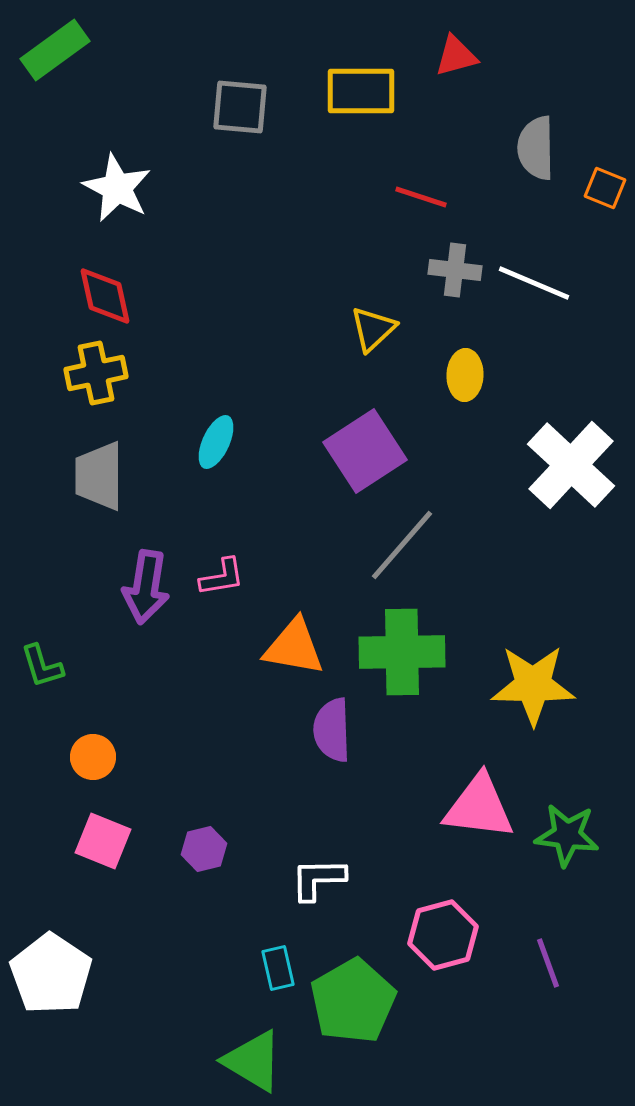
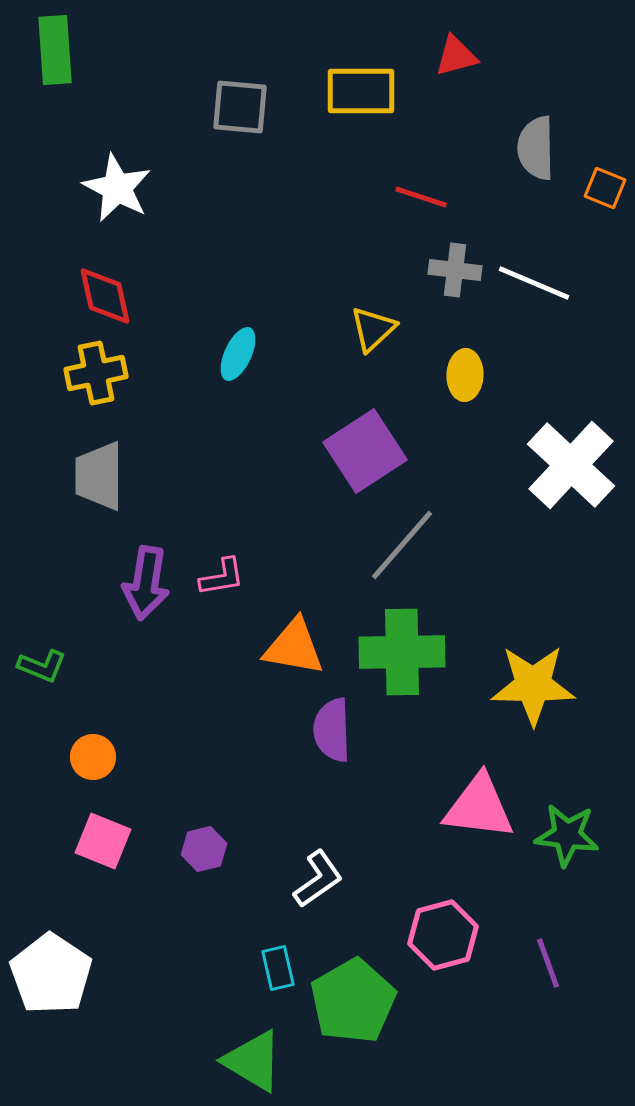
green rectangle: rotated 58 degrees counterclockwise
cyan ellipse: moved 22 px right, 88 px up
purple arrow: moved 4 px up
green L-shape: rotated 51 degrees counterclockwise
white L-shape: rotated 146 degrees clockwise
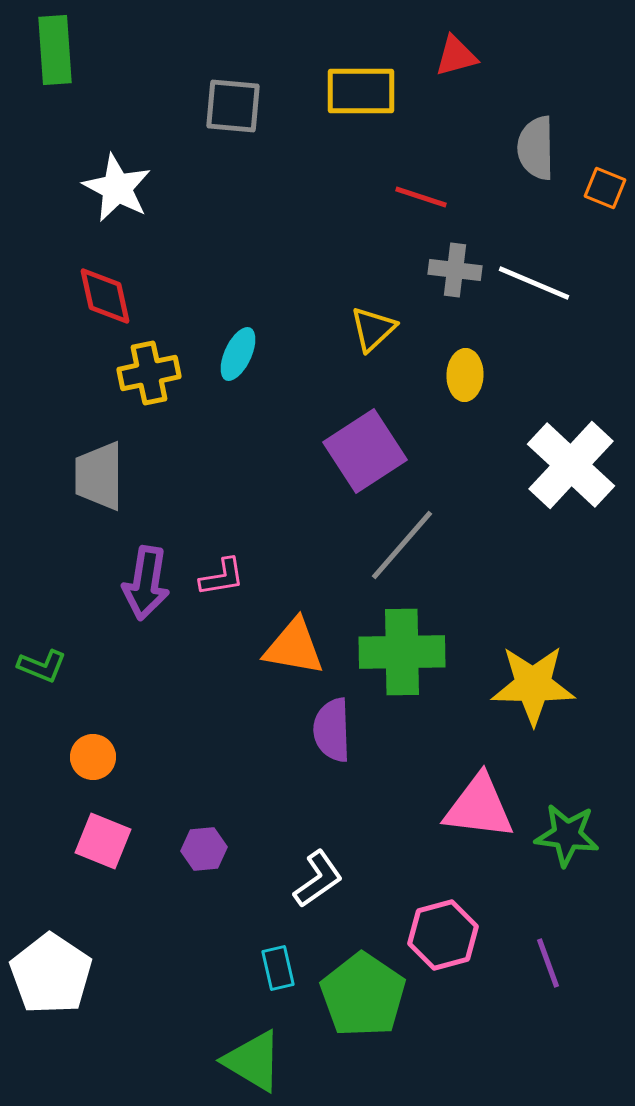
gray square: moved 7 px left, 1 px up
yellow cross: moved 53 px right
purple hexagon: rotated 9 degrees clockwise
green pentagon: moved 10 px right, 6 px up; rotated 8 degrees counterclockwise
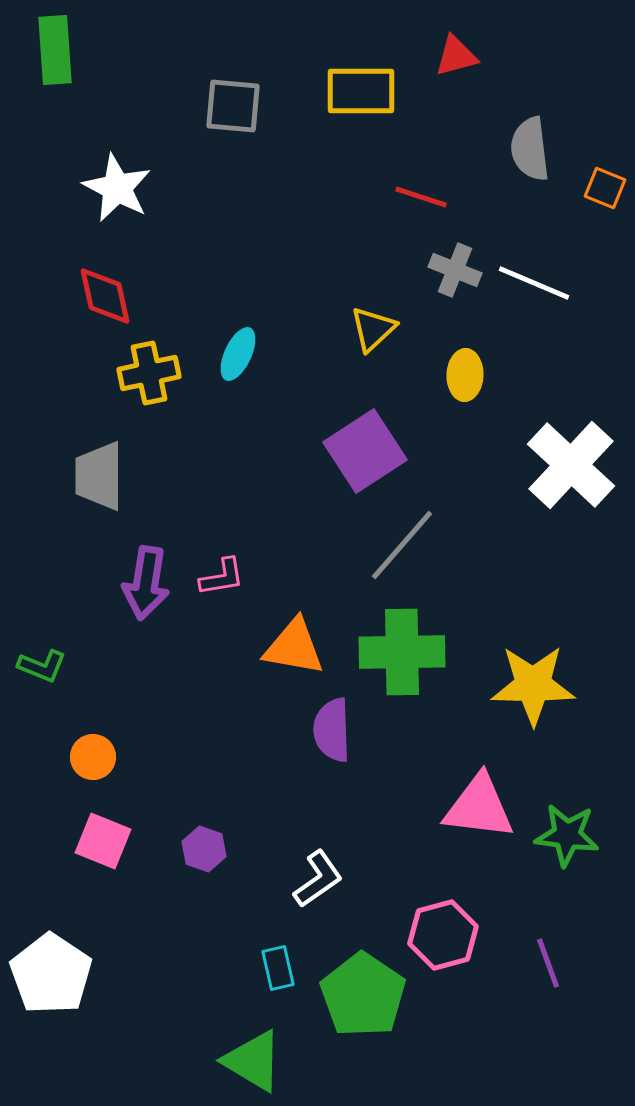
gray semicircle: moved 6 px left, 1 px down; rotated 6 degrees counterclockwise
gray cross: rotated 15 degrees clockwise
purple hexagon: rotated 24 degrees clockwise
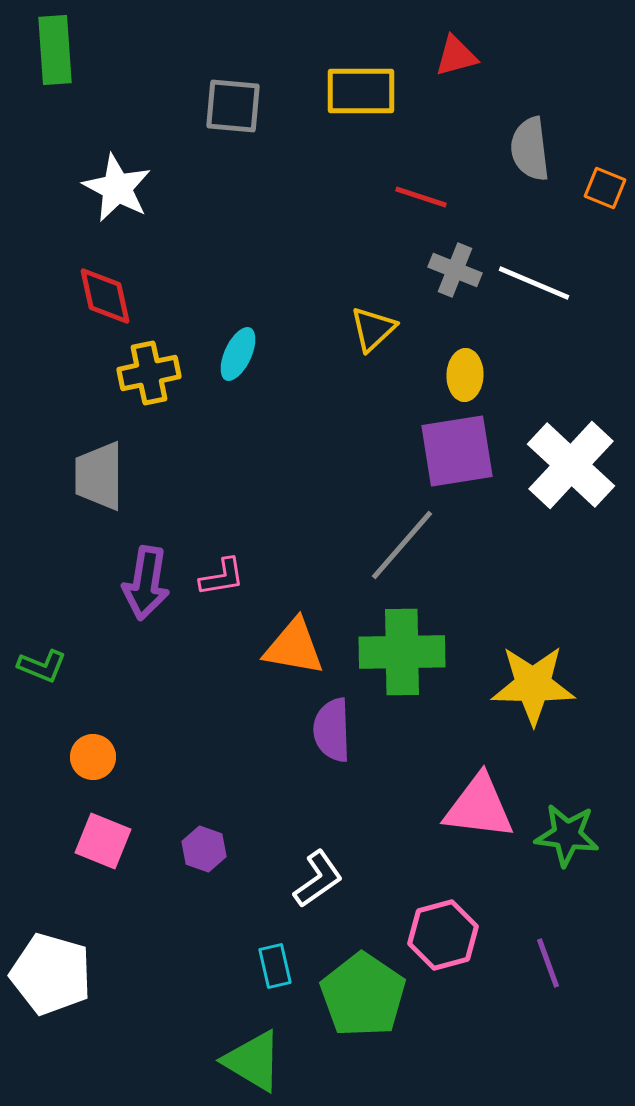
purple square: moved 92 px right; rotated 24 degrees clockwise
cyan rectangle: moved 3 px left, 2 px up
white pentagon: rotated 18 degrees counterclockwise
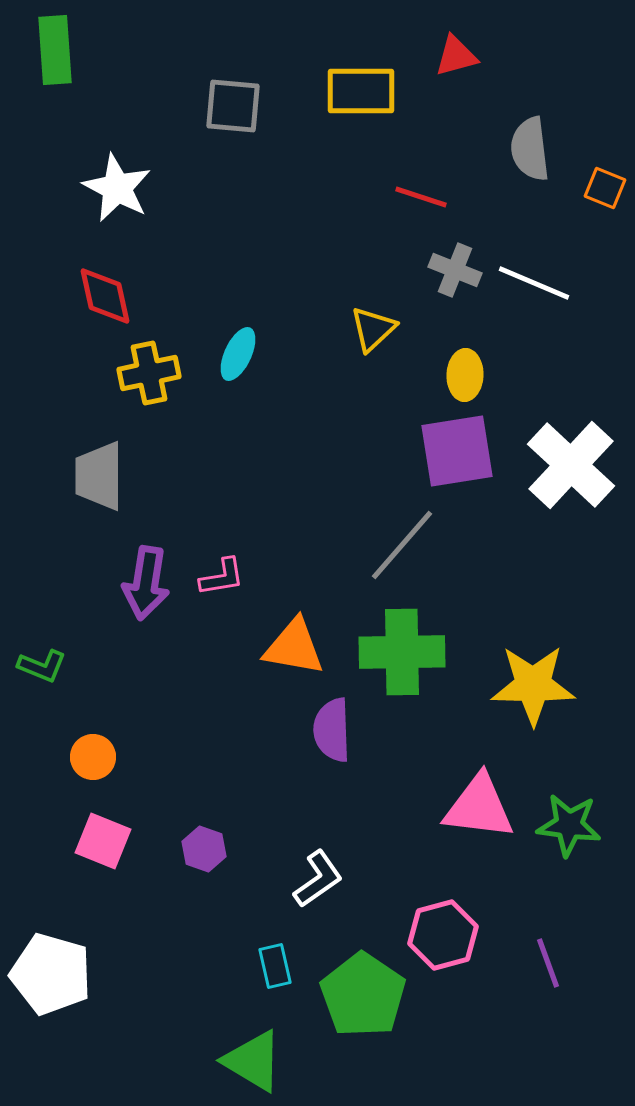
green star: moved 2 px right, 10 px up
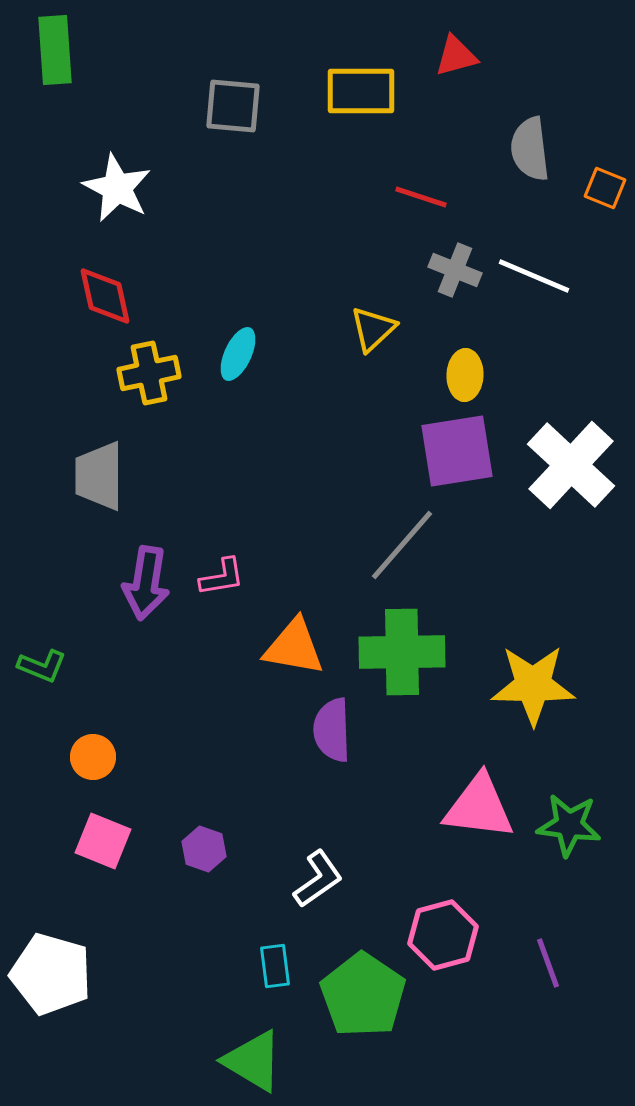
white line: moved 7 px up
cyan rectangle: rotated 6 degrees clockwise
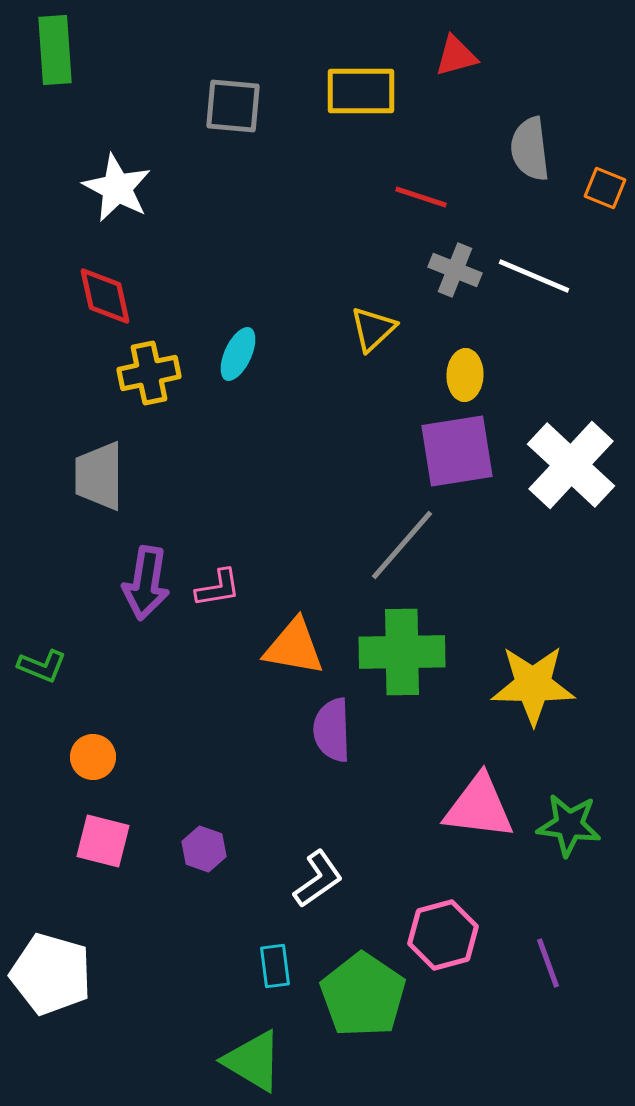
pink L-shape: moved 4 px left, 11 px down
pink square: rotated 8 degrees counterclockwise
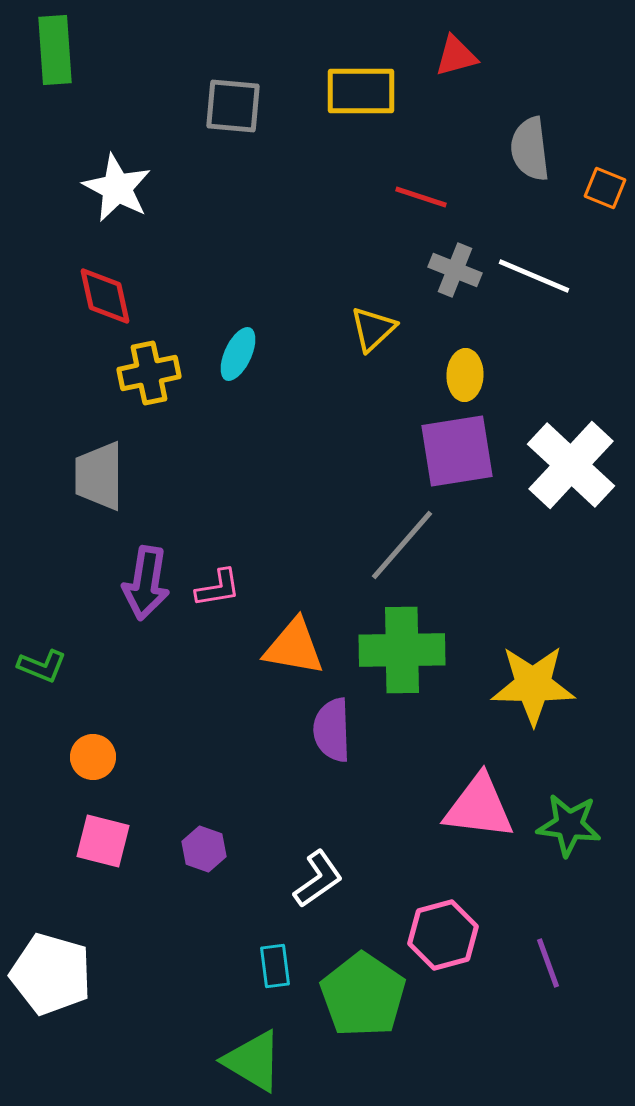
green cross: moved 2 px up
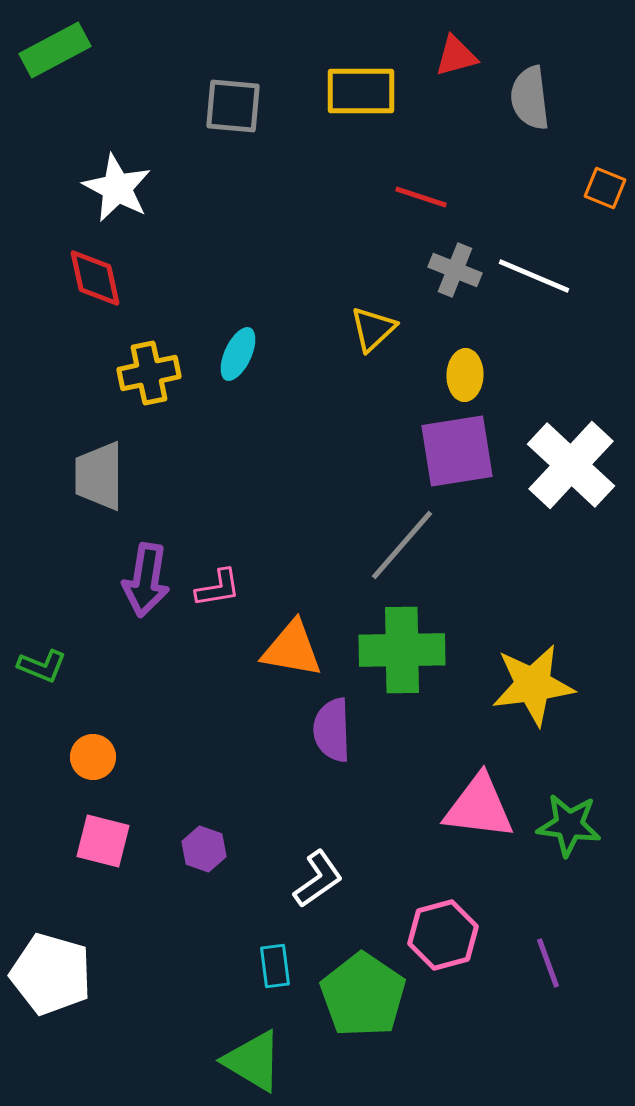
green rectangle: rotated 66 degrees clockwise
gray semicircle: moved 51 px up
red diamond: moved 10 px left, 18 px up
purple arrow: moved 3 px up
orange triangle: moved 2 px left, 2 px down
yellow star: rotated 8 degrees counterclockwise
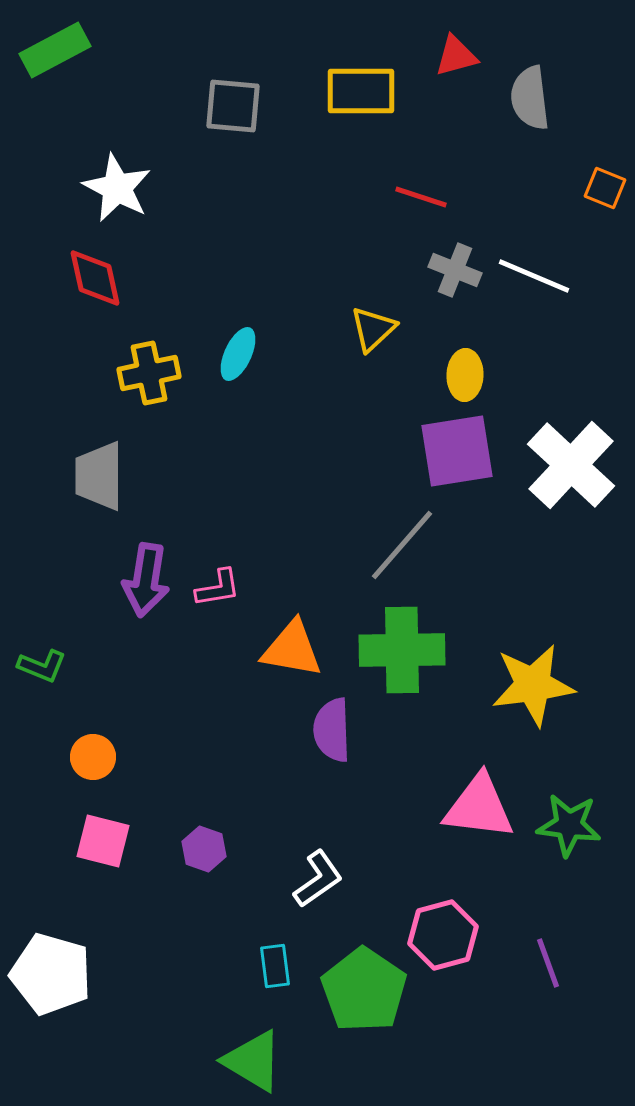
green pentagon: moved 1 px right, 5 px up
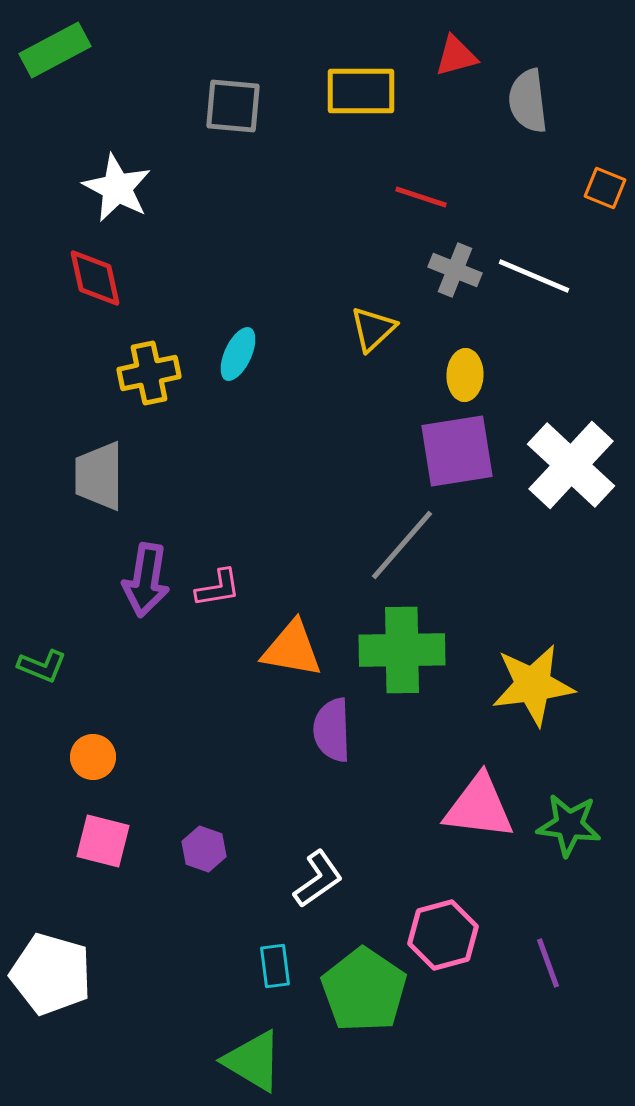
gray semicircle: moved 2 px left, 3 px down
